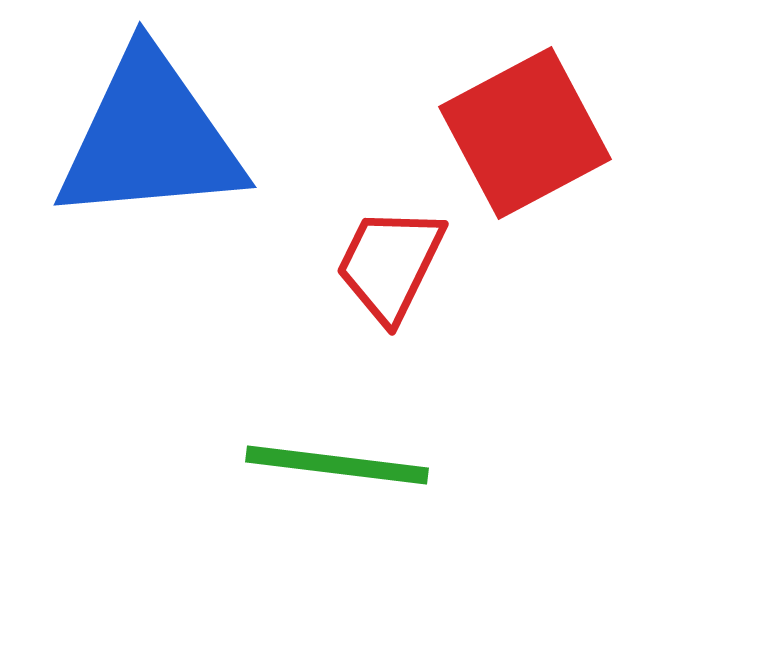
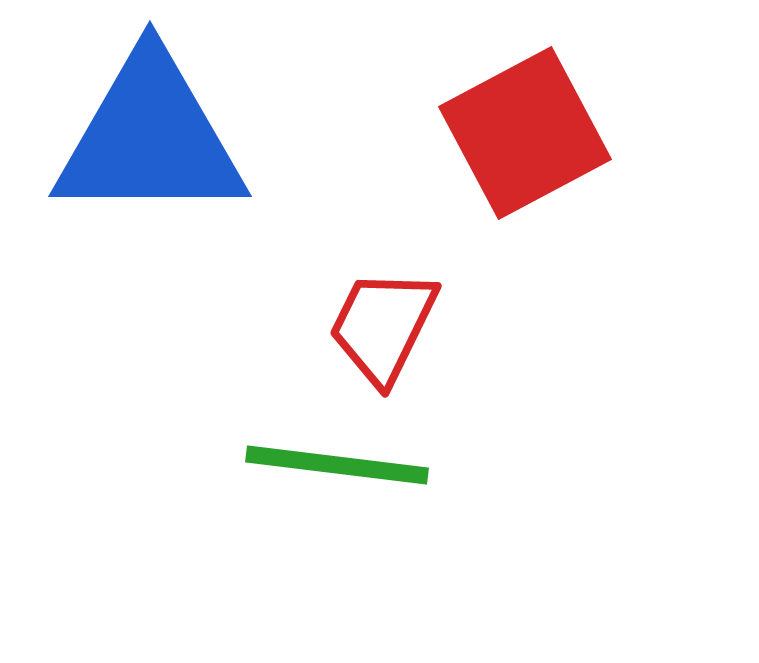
blue triangle: rotated 5 degrees clockwise
red trapezoid: moved 7 px left, 62 px down
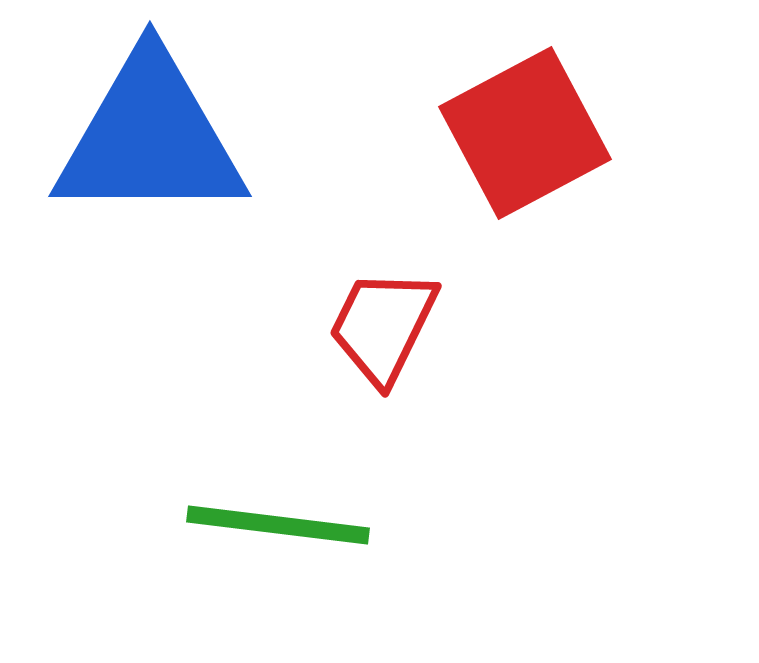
green line: moved 59 px left, 60 px down
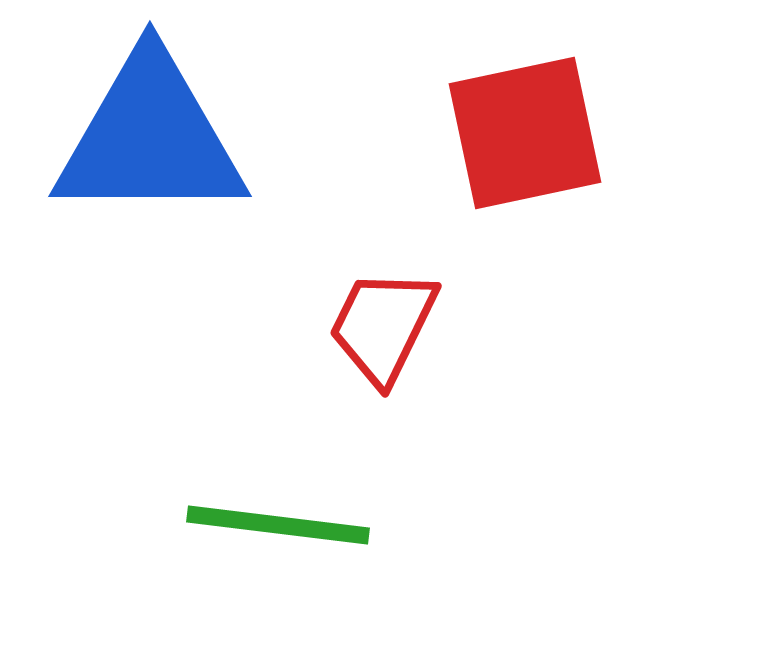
red square: rotated 16 degrees clockwise
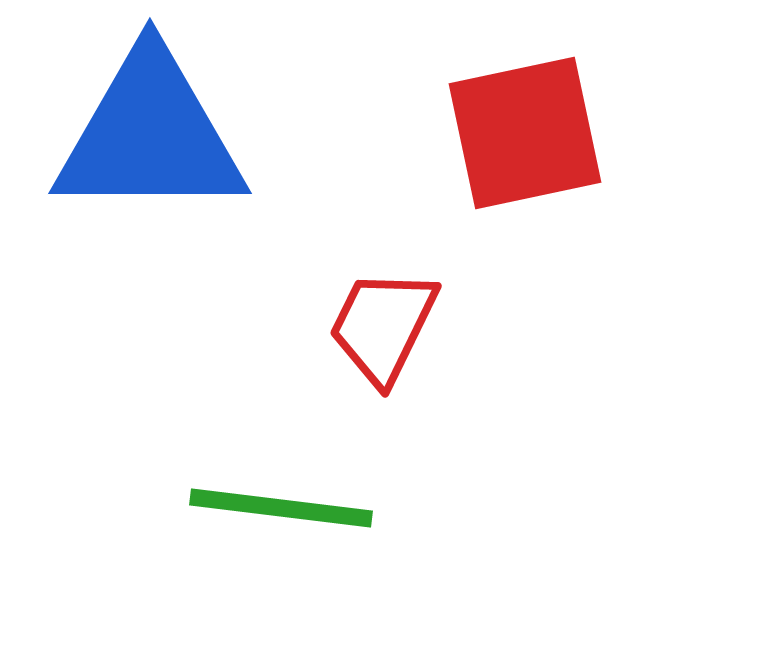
blue triangle: moved 3 px up
green line: moved 3 px right, 17 px up
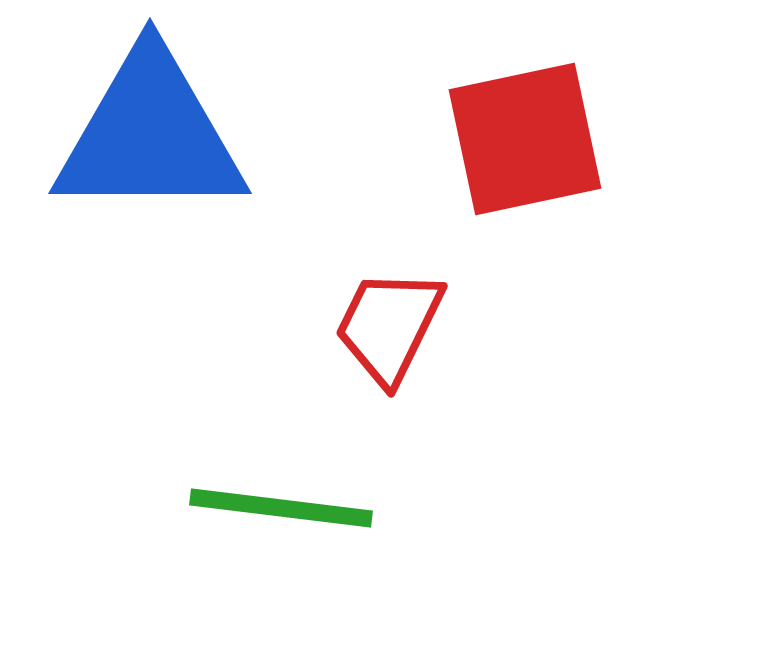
red square: moved 6 px down
red trapezoid: moved 6 px right
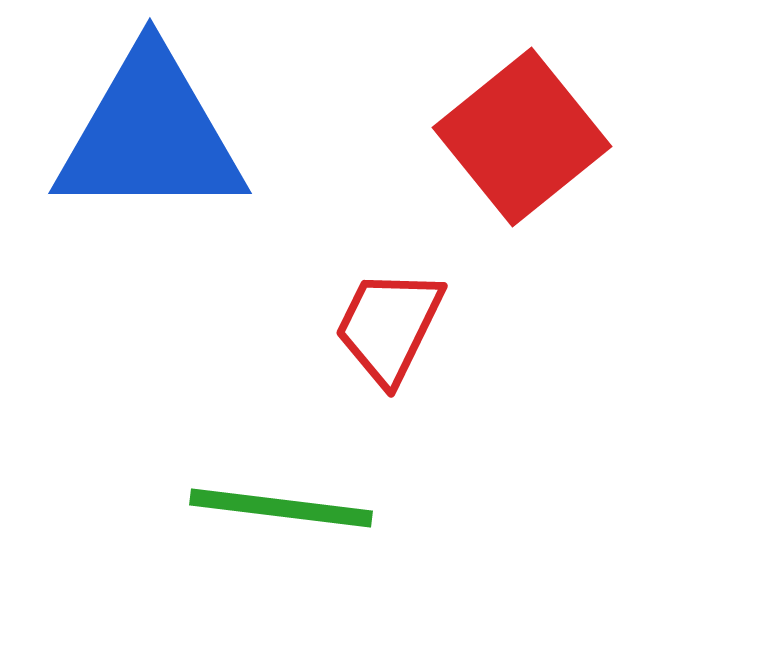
red square: moved 3 px left, 2 px up; rotated 27 degrees counterclockwise
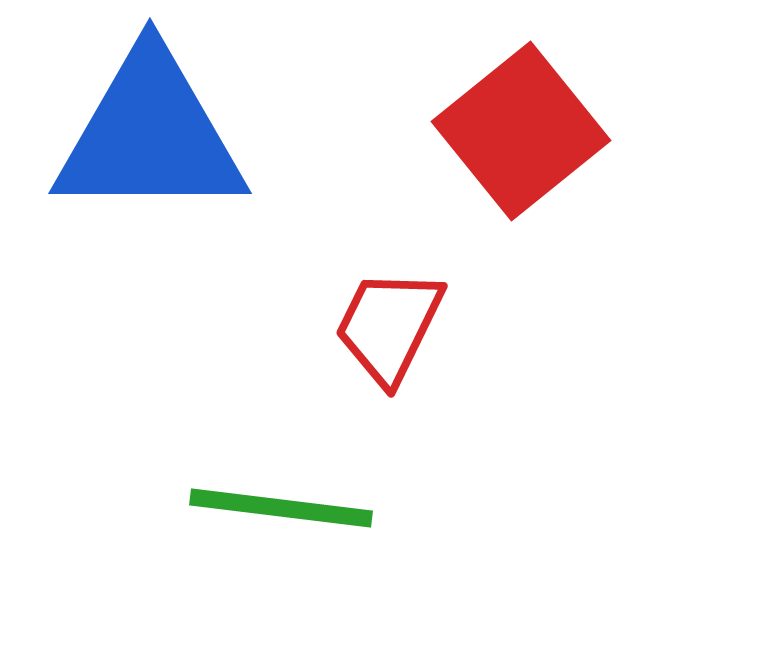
red square: moved 1 px left, 6 px up
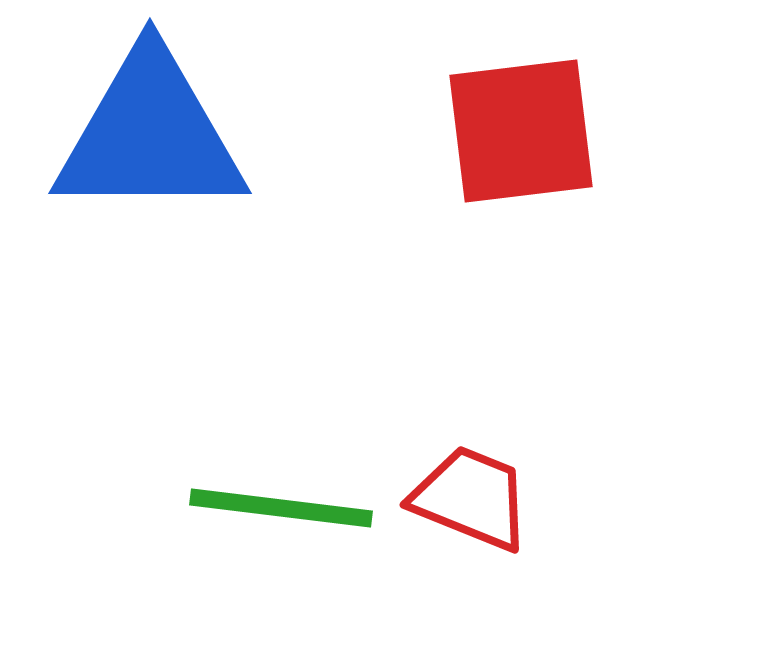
red square: rotated 32 degrees clockwise
red trapezoid: moved 82 px right, 172 px down; rotated 86 degrees clockwise
